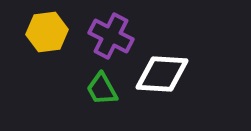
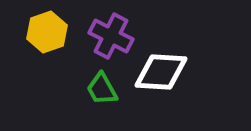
yellow hexagon: rotated 12 degrees counterclockwise
white diamond: moved 1 px left, 2 px up
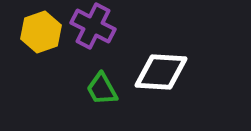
yellow hexagon: moved 6 px left
purple cross: moved 18 px left, 10 px up
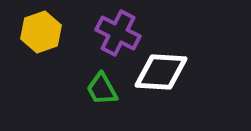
purple cross: moved 25 px right, 7 px down
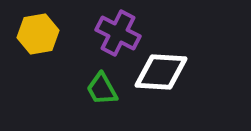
yellow hexagon: moved 3 px left, 2 px down; rotated 9 degrees clockwise
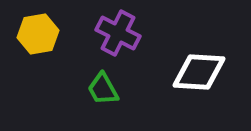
white diamond: moved 38 px right
green trapezoid: moved 1 px right
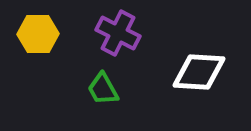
yellow hexagon: rotated 9 degrees clockwise
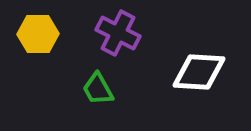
green trapezoid: moved 5 px left
